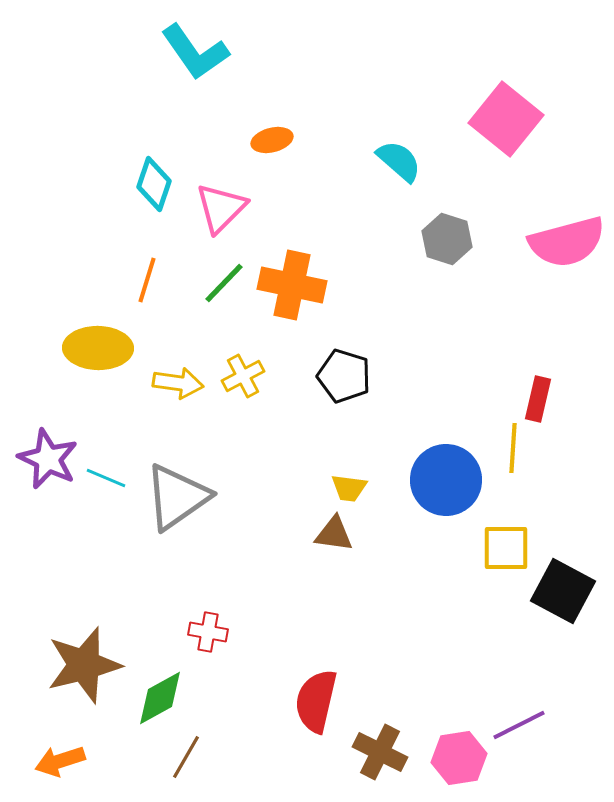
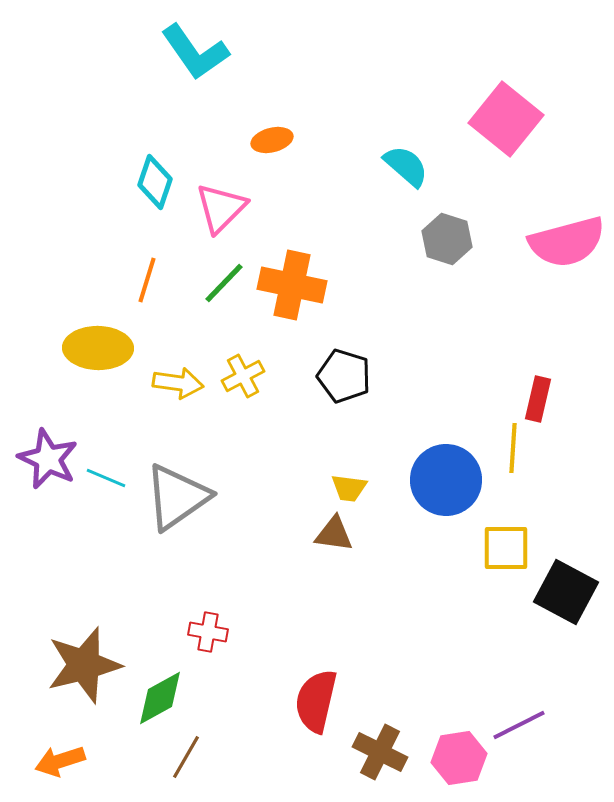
cyan semicircle: moved 7 px right, 5 px down
cyan diamond: moved 1 px right, 2 px up
black square: moved 3 px right, 1 px down
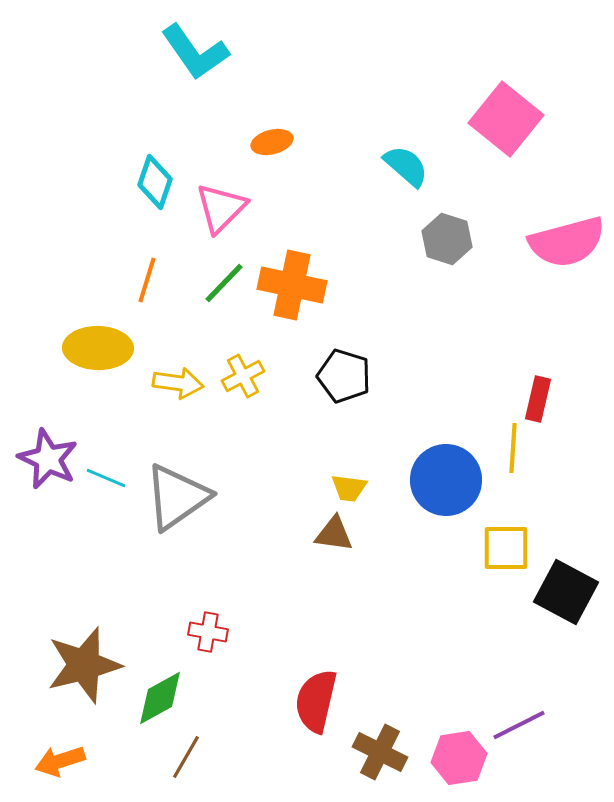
orange ellipse: moved 2 px down
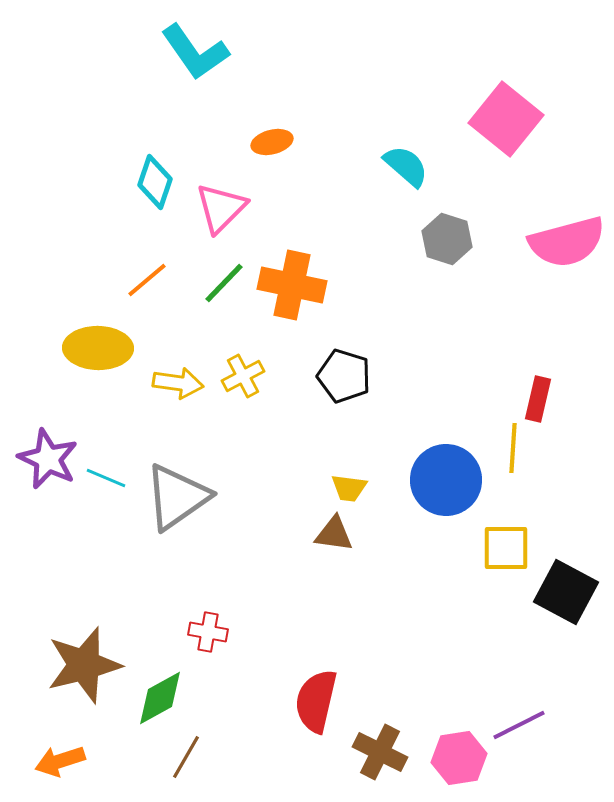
orange line: rotated 33 degrees clockwise
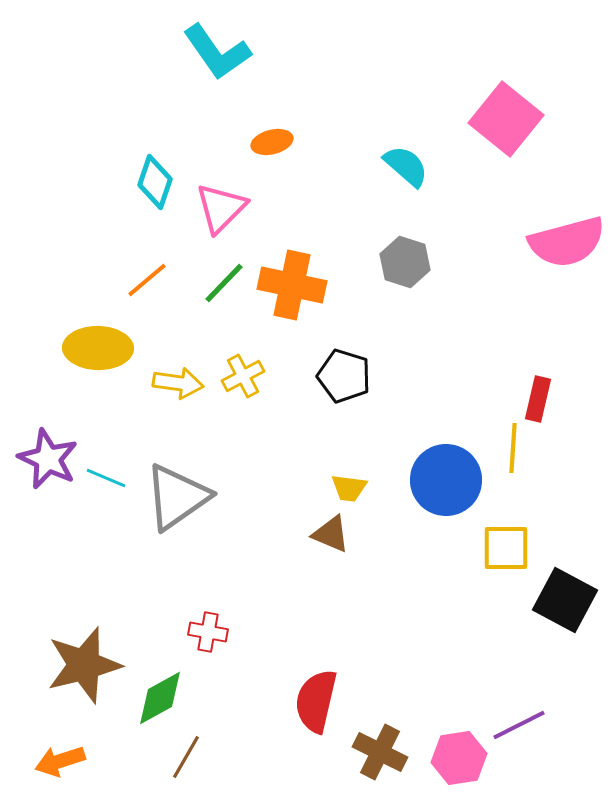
cyan L-shape: moved 22 px right
gray hexagon: moved 42 px left, 23 px down
brown triangle: moved 3 px left; rotated 15 degrees clockwise
black square: moved 1 px left, 8 px down
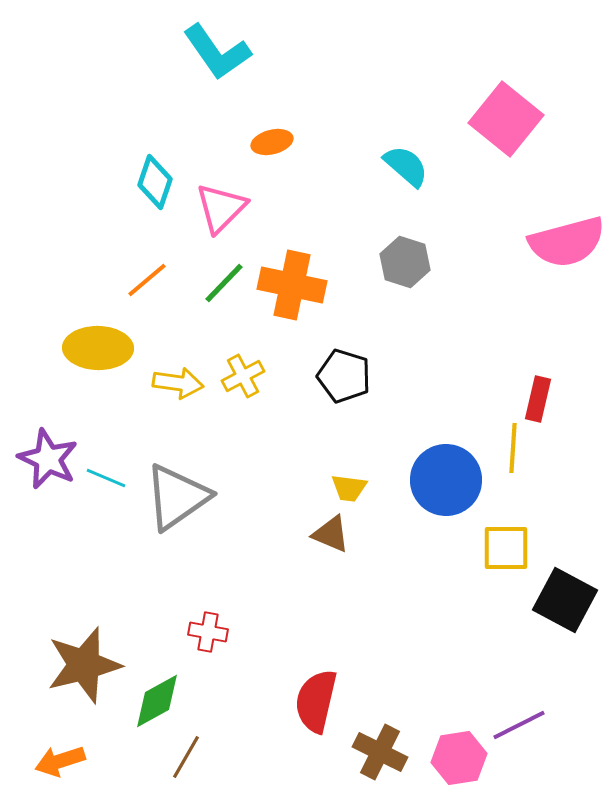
green diamond: moved 3 px left, 3 px down
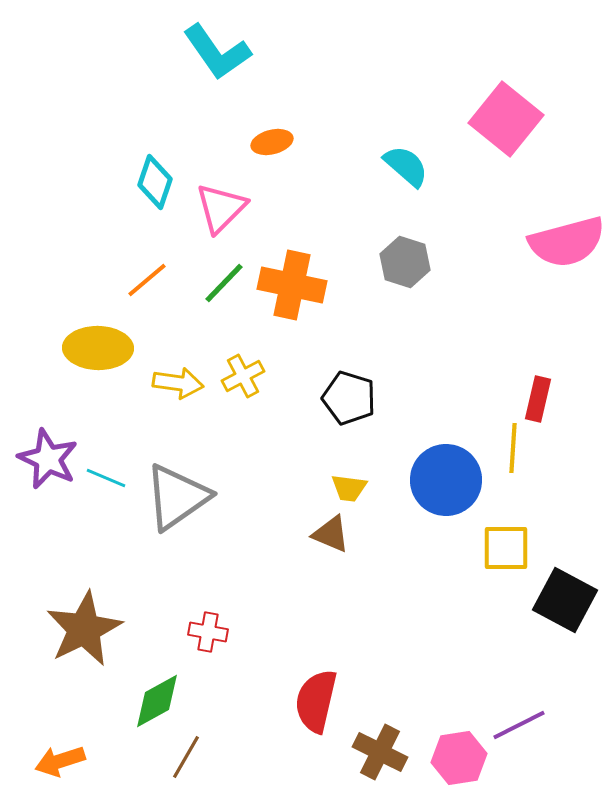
black pentagon: moved 5 px right, 22 px down
brown star: moved 36 px up; rotated 12 degrees counterclockwise
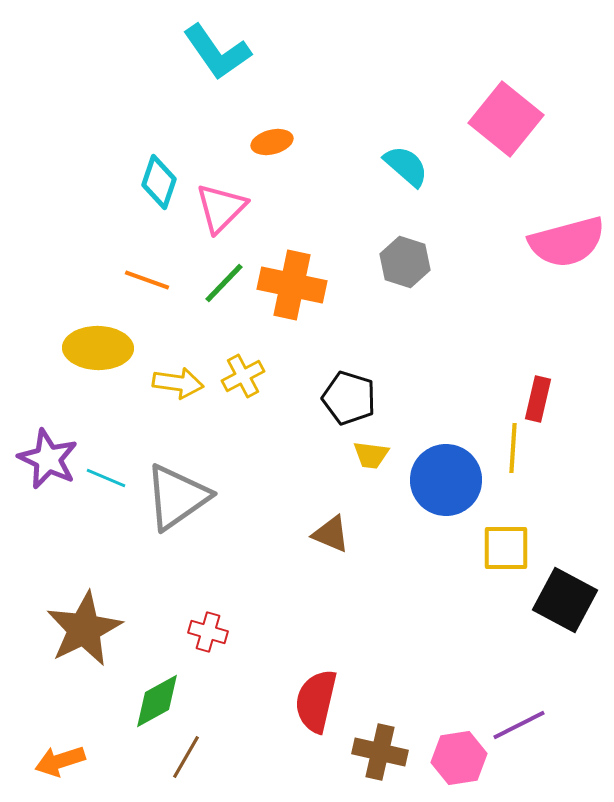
cyan diamond: moved 4 px right
orange line: rotated 60 degrees clockwise
yellow trapezoid: moved 22 px right, 33 px up
red cross: rotated 6 degrees clockwise
brown cross: rotated 14 degrees counterclockwise
